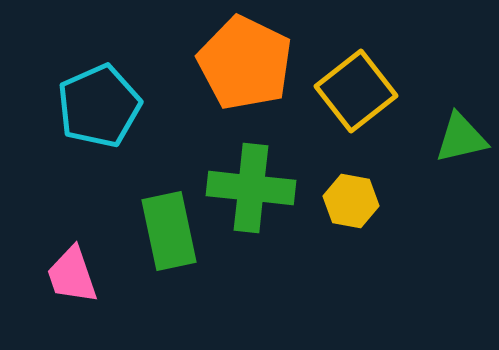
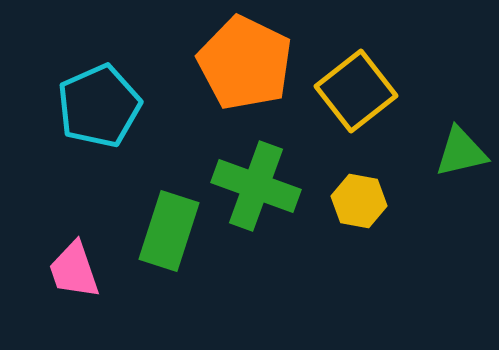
green triangle: moved 14 px down
green cross: moved 5 px right, 2 px up; rotated 14 degrees clockwise
yellow hexagon: moved 8 px right
green rectangle: rotated 30 degrees clockwise
pink trapezoid: moved 2 px right, 5 px up
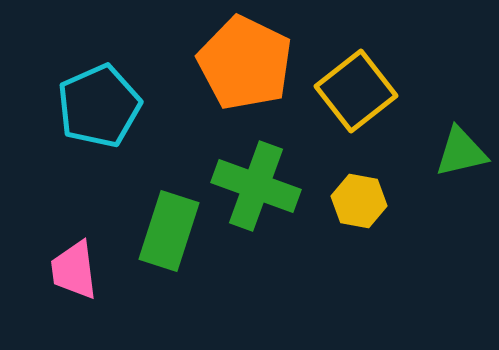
pink trapezoid: rotated 12 degrees clockwise
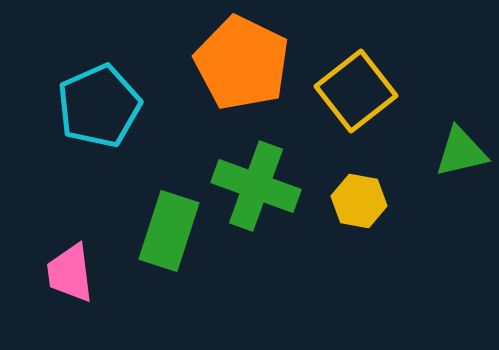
orange pentagon: moved 3 px left
pink trapezoid: moved 4 px left, 3 px down
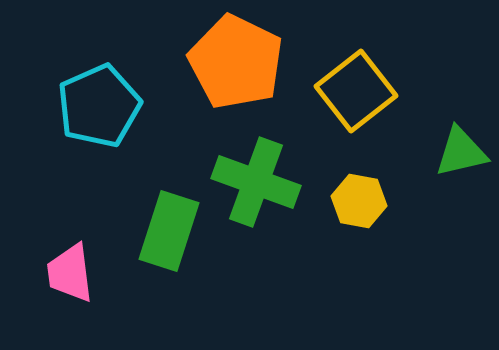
orange pentagon: moved 6 px left, 1 px up
green cross: moved 4 px up
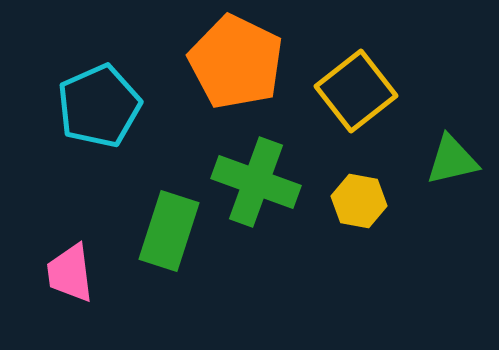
green triangle: moved 9 px left, 8 px down
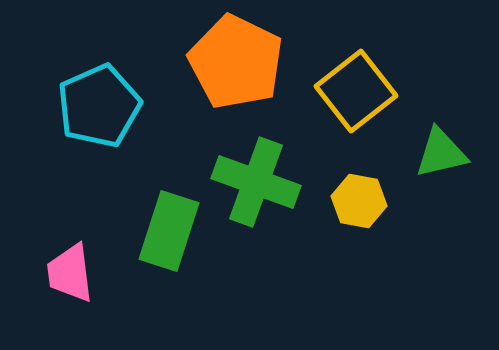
green triangle: moved 11 px left, 7 px up
